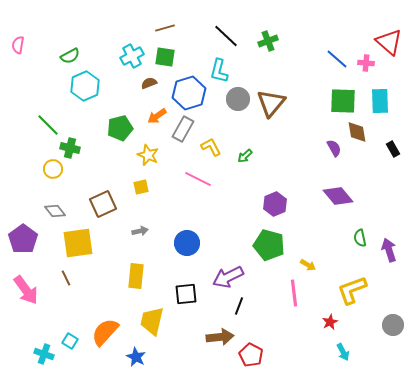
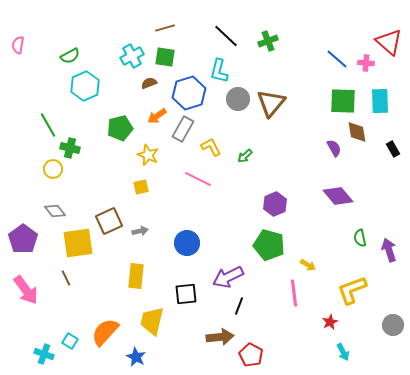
green line at (48, 125): rotated 15 degrees clockwise
brown square at (103, 204): moved 6 px right, 17 px down
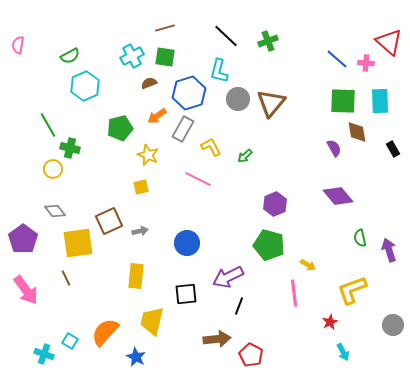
brown arrow at (220, 337): moved 3 px left, 2 px down
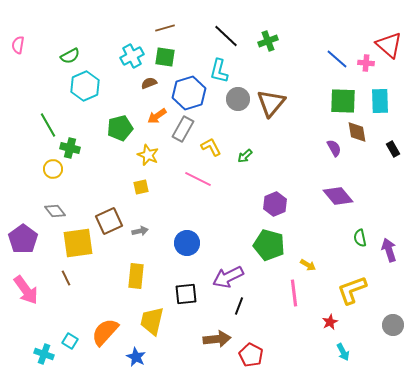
red triangle at (389, 42): moved 3 px down
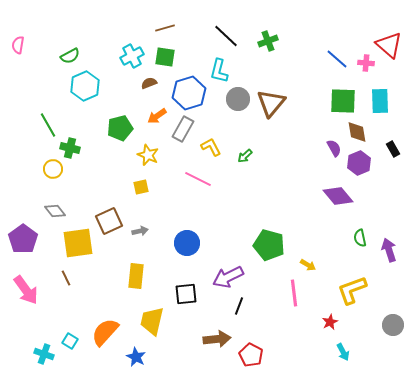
purple hexagon at (275, 204): moved 84 px right, 41 px up
